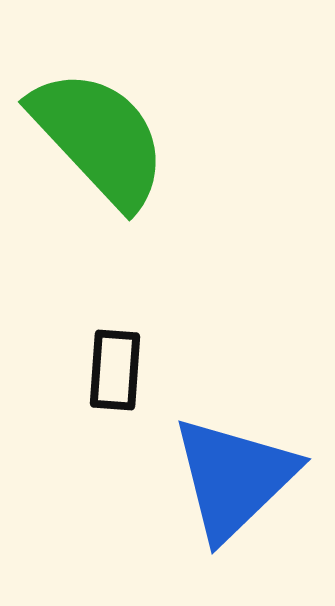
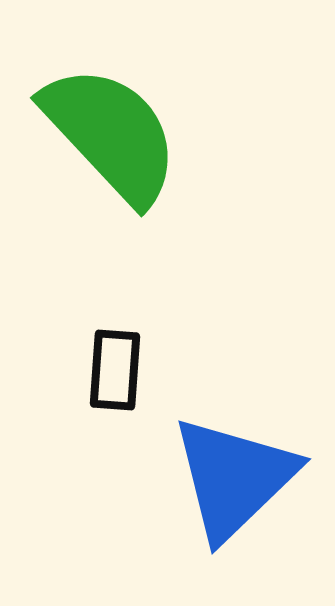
green semicircle: moved 12 px right, 4 px up
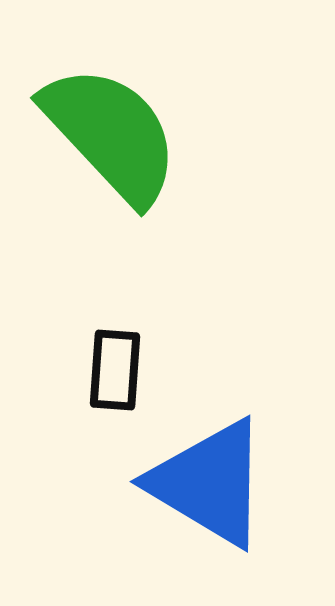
blue triangle: moved 25 px left, 5 px down; rotated 45 degrees counterclockwise
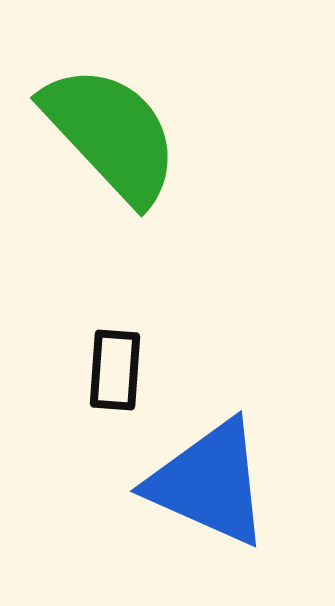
blue triangle: rotated 7 degrees counterclockwise
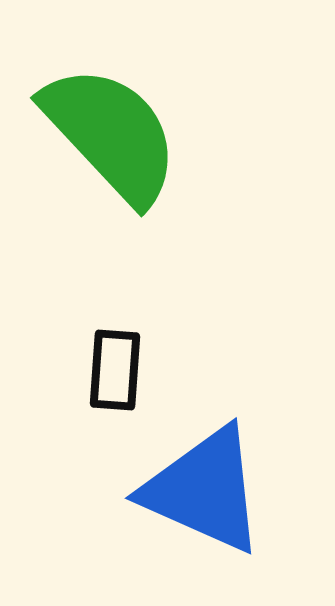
blue triangle: moved 5 px left, 7 px down
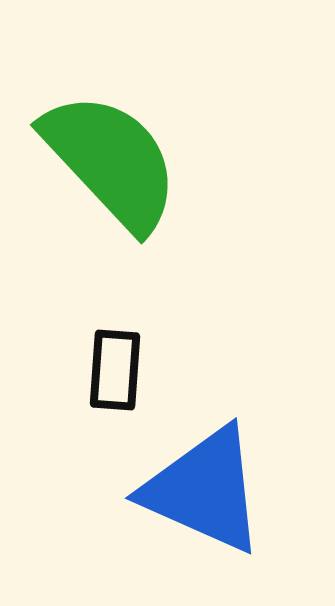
green semicircle: moved 27 px down
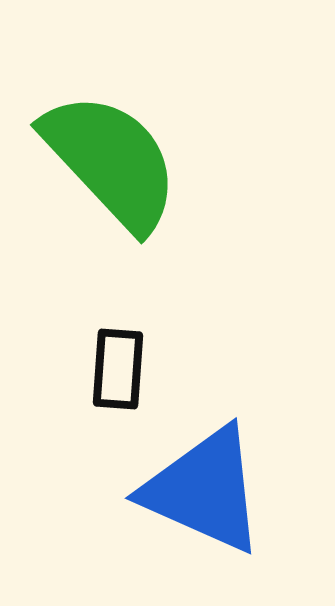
black rectangle: moved 3 px right, 1 px up
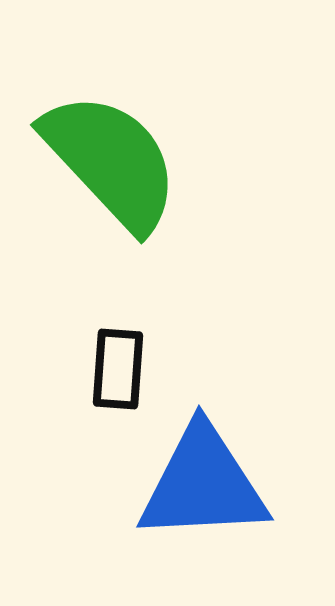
blue triangle: moved 1 px left, 6 px up; rotated 27 degrees counterclockwise
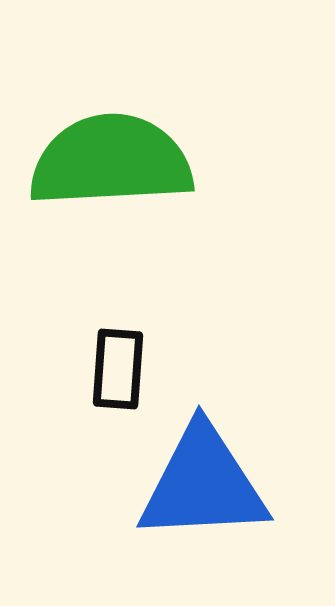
green semicircle: rotated 50 degrees counterclockwise
